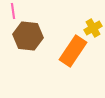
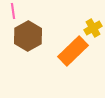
brown hexagon: rotated 24 degrees clockwise
orange rectangle: rotated 12 degrees clockwise
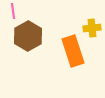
yellow cross: moved 1 px left; rotated 24 degrees clockwise
orange rectangle: rotated 64 degrees counterclockwise
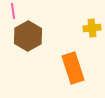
orange rectangle: moved 17 px down
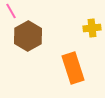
pink line: moved 2 px left; rotated 21 degrees counterclockwise
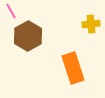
yellow cross: moved 1 px left, 4 px up
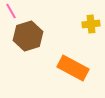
brown hexagon: rotated 12 degrees clockwise
orange rectangle: rotated 44 degrees counterclockwise
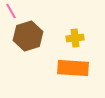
yellow cross: moved 16 px left, 14 px down
orange rectangle: rotated 24 degrees counterclockwise
